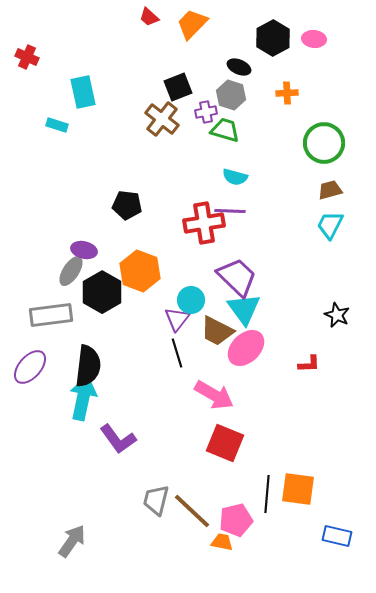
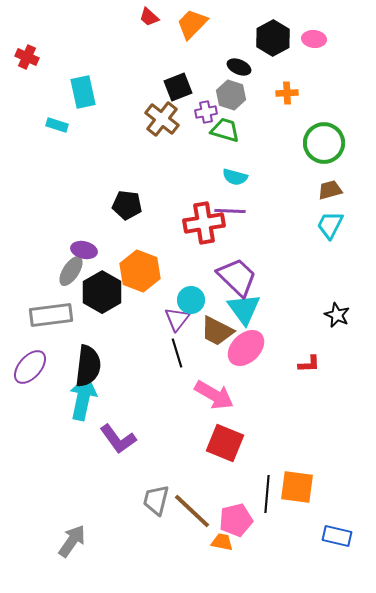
orange square at (298, 489): moved 1 px left, 2 px up
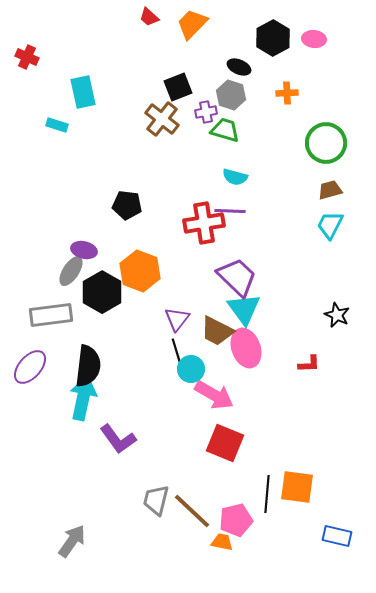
green circle at (324, 143): moved 2 px right
cyan circle at (191, 300): moved 69 px down
pink ellipse at (246, 348): rotated 66 degrees counterclockwise
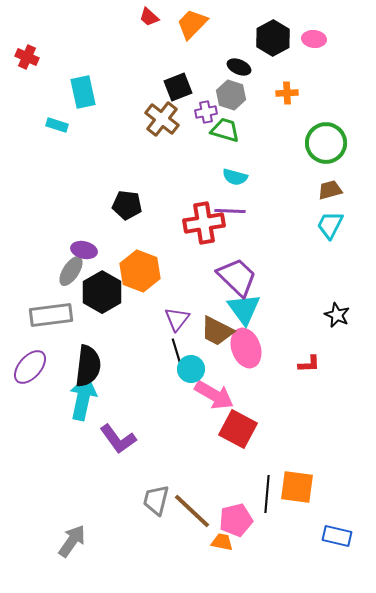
red square at (225, 443): moved 13 px right, 14 px up; rotated 6 degrees clockwise
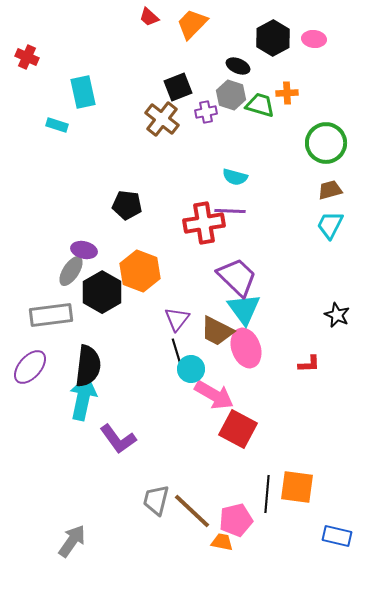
black ellipse at (239, 67): moved 1 px left, 1 px up
green trapezoid at (225, 130): moved 35 px right, 25 px up
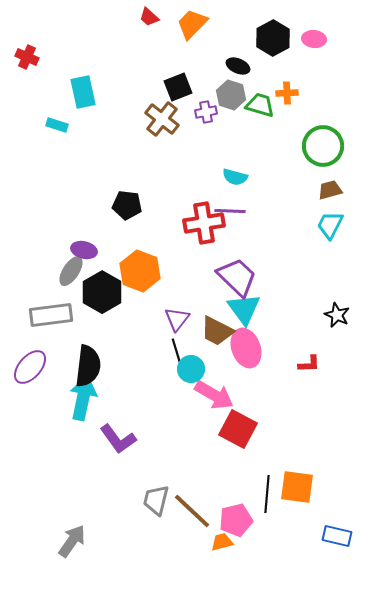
green circle at (326, 143): moved 3 px left, 3 px down
orange trapezoid at (222, 542): rotated 25 degrees counterclockwise
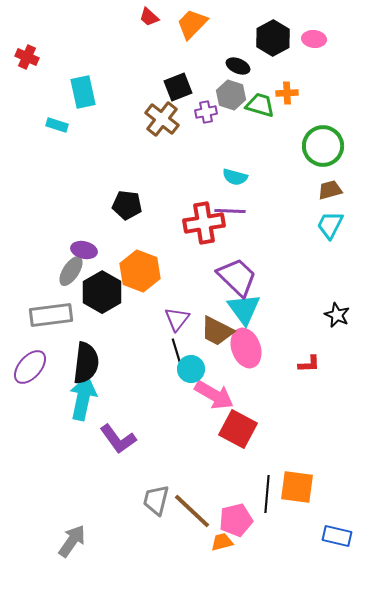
black semicircle at (88, 366): moved 2 px left, 3 px up
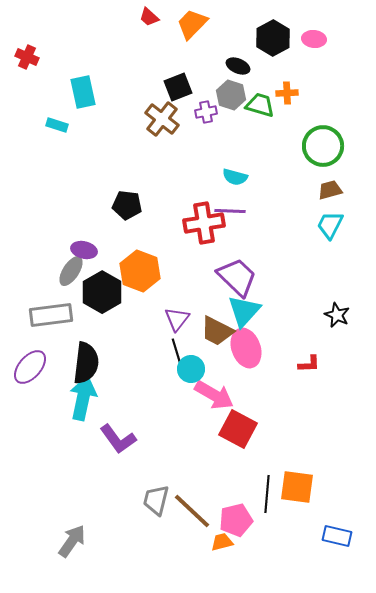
cyan triangle at (244, 309): moved 2 px down; rotated 18 degrees clockwise
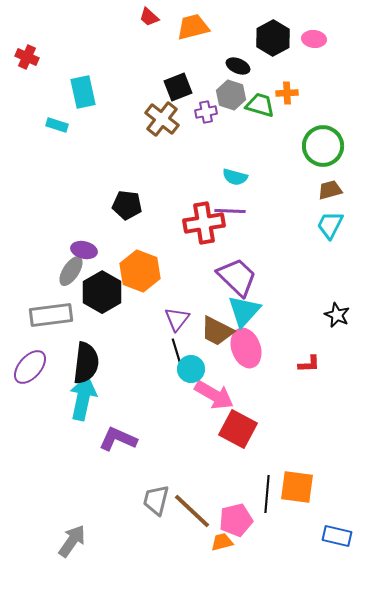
orange trapezoid at (192, 24): moved 1 px right, 3 px down; rotated 32 degrees clockwise
purple L-shape at (118, 439): rotated 150 degrees clockwise
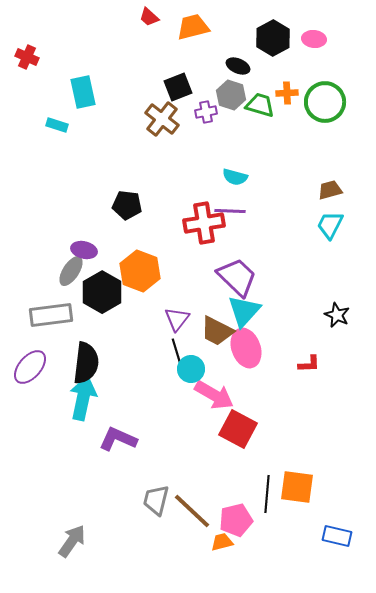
green circle at (323, 146): moved 2 px right, 44 px up
